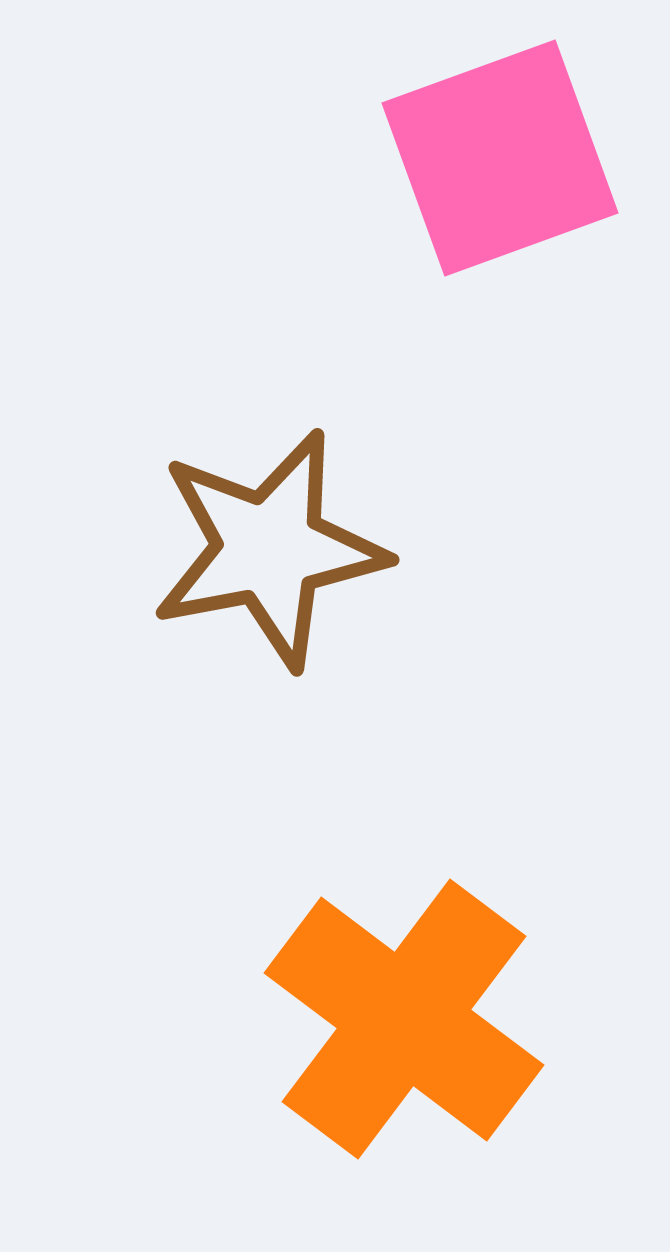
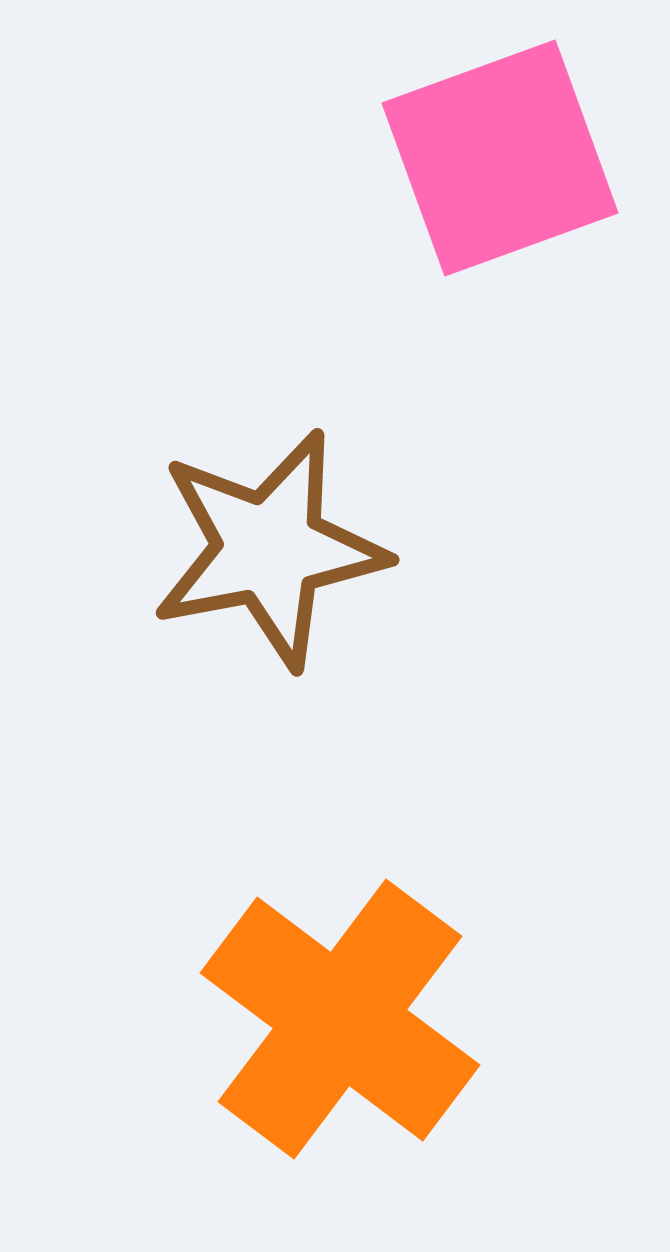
orange cross: moved 64 px left
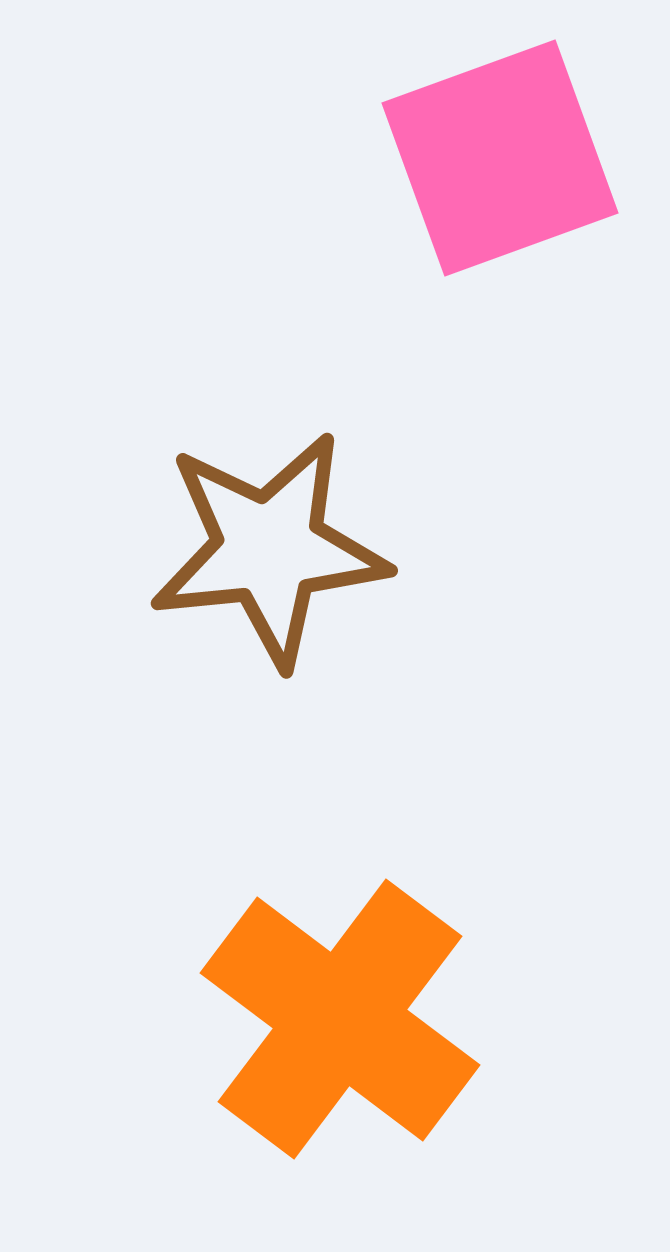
brown star: rotated 5 degrees clockwise
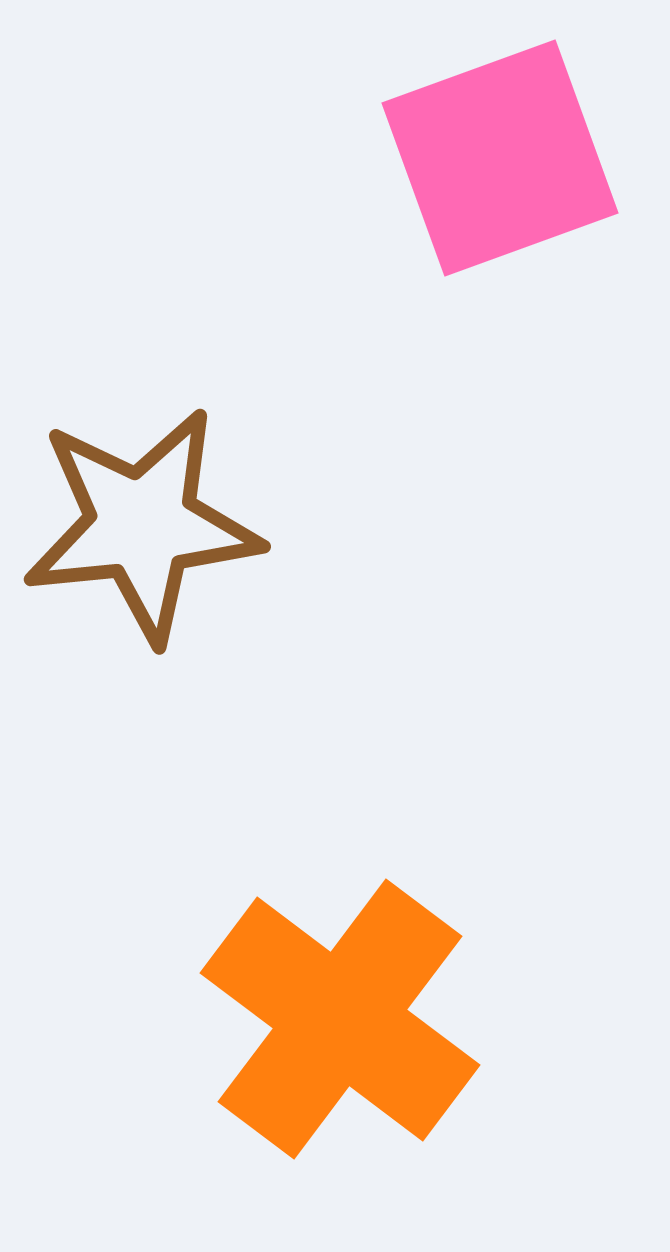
brown star: moved 127 px left, 24 px up
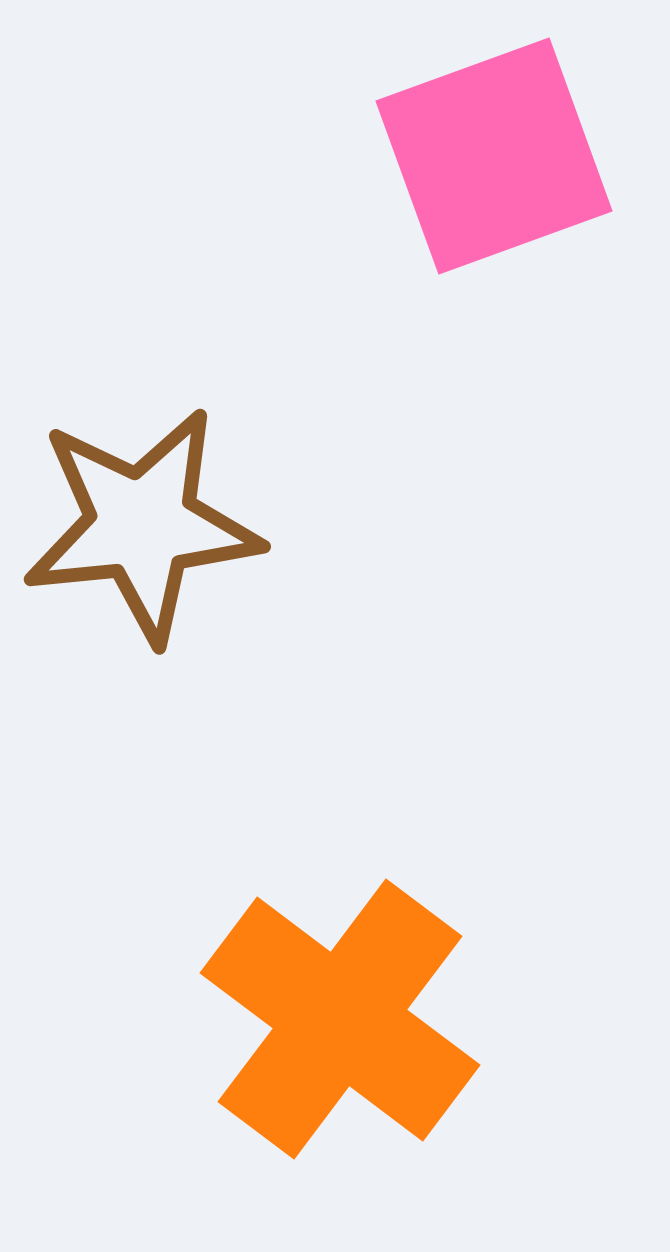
pink square: moved 6 px left, 2 px up
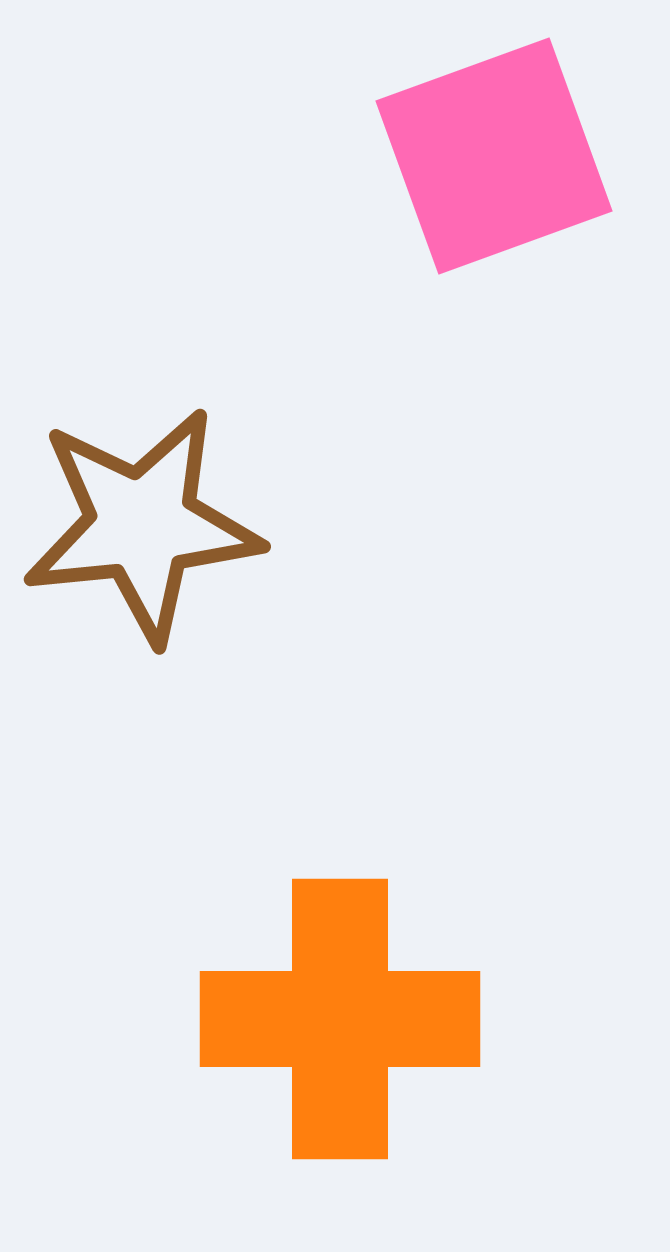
orange cross: rotated 37 degrees counterclockwise
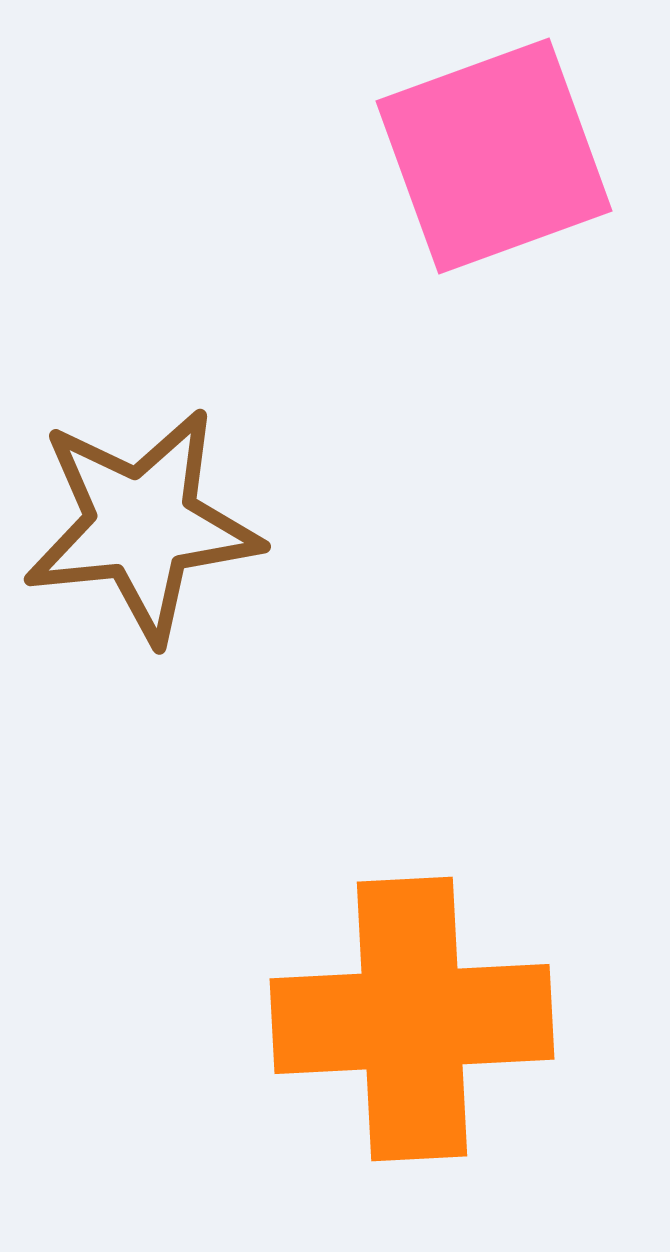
orange cross: moved 72 px right; rotated 3 degrees counterclockwise
